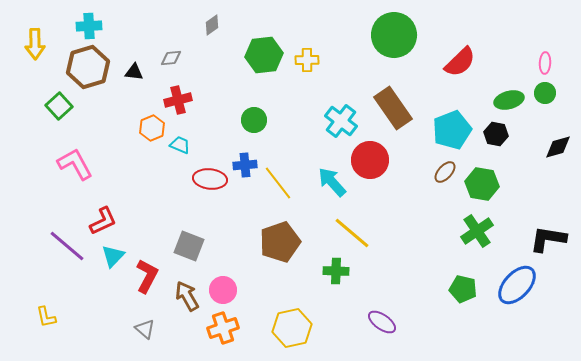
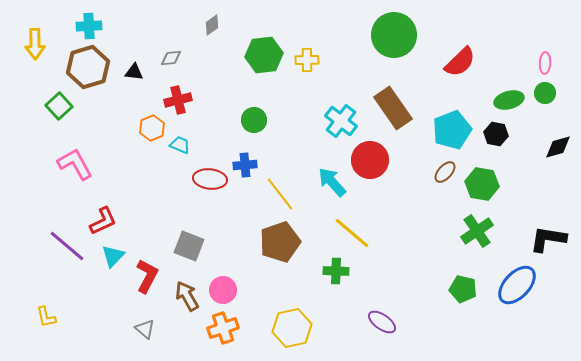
yellow line at (278, 183): moved 2 px right, 11 px down
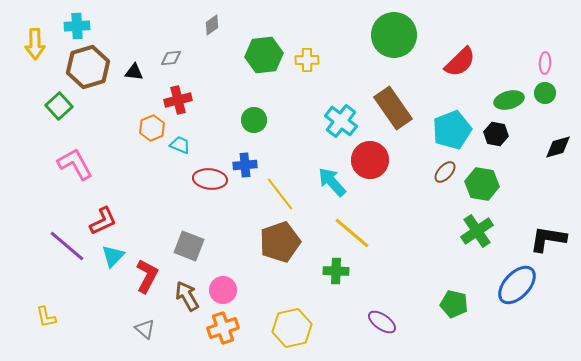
cyan cross at (89, 26): moved 12 px left
green pentagon at (463, 289): moved 9 px left, 15 px down
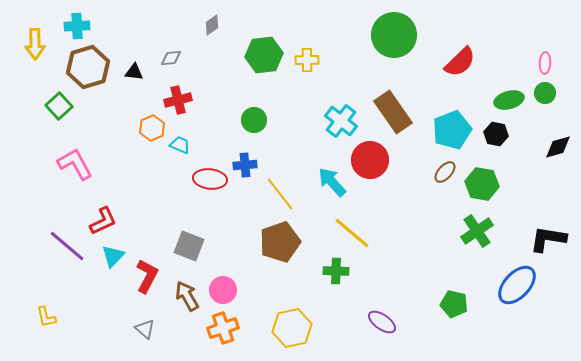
brown rectangle at (393, 108): moved 4 px down
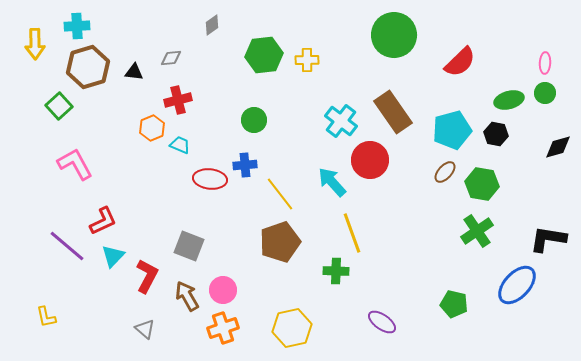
cyan pentagon at (452, 130): rotated 6 degrees clockwise
yellow line at (352, 233): rotated 30 degrees clockwise
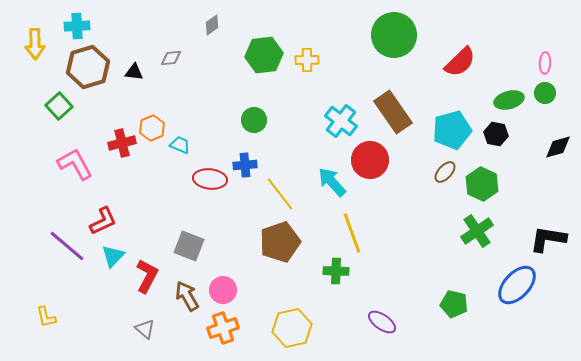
red cross at (178, 100): moved 56 px left, 43 px down
green hexagon at (482, 184): rotated 16 degrees clockwise
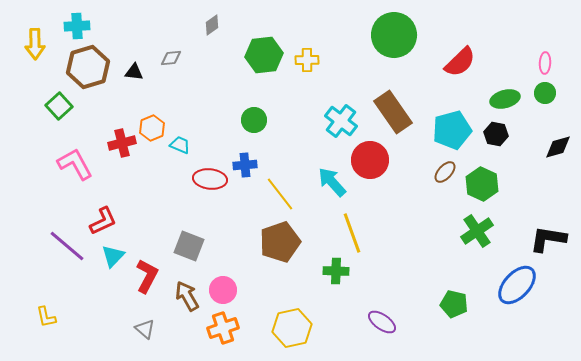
green ellipse at (509, 100): moved 4 px left, 1 px up
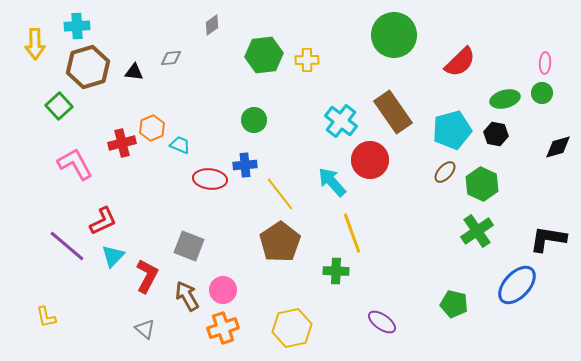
green circle at (545, 93): moved 3 px left
brown pentagon at (280, 242): rotated 15 degrees counterclockwise
